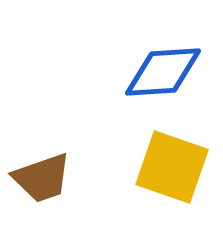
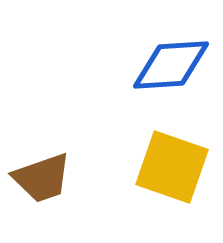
blue diamond: moved 8 px right, 7 px up
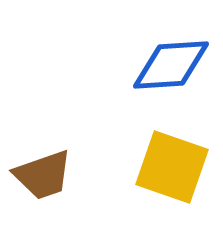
brown trapezoid: moved 1 px right, 3 px up
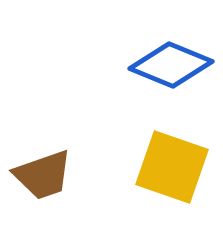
blue diamond: rotated 26 degrees clockwise
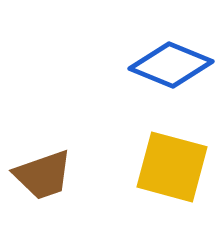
yellow square: rotated 4 degrees counterclockwise
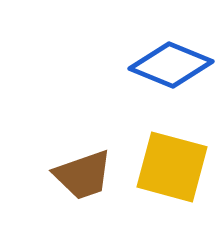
brown trapezoid: moved 40 px right
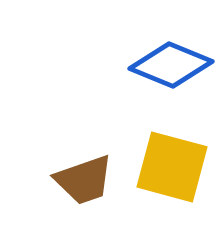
brown trapezoid: moved 1 px right, 5 px down
